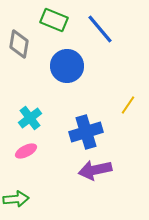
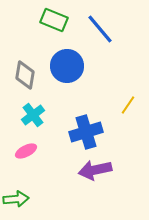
gray diamond: moved 6 px right, 31 px down
cyan cross: moved 3 px right, 3 px up
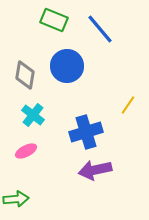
cyan cross: rotated 15 degrees counterclockwise
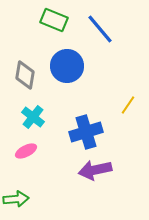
cyan cross: moved 2 px down
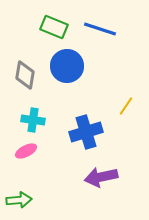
green rectangle: moved 7 px down
blue line: rotated 32 degrees counterclockwise
yellow line: moved 2 px left, 1 px down
cyan cross: moved 3 px down; rotated 30 degrees counterclockwise
purple arrow: moved 6 px right, 7 px down
green arrow: moved 3 px right, 1 px down
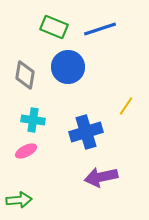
blue line: rotated 36 degrees counterclockwise
blue circle: moved 1 px right, 1 px down
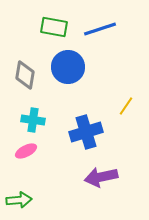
green rectangle: rotated 12 degrees counterclockwise
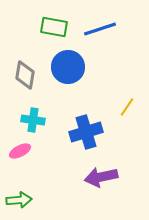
yellow line: moved 1 px right, 1 px down
pink ellipse: moved 6 px left
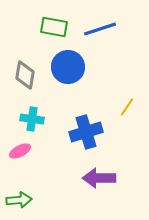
cyan cross: moved 1 px left, 1 px up
purple arrow: moved 2 px left, 1 px down; rotated 12 degrees clockwise
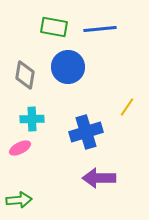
blue line: rotated 12 degrees clockwise
cyan cross: rotated 10 degrees counterclockwise
pink ellipse: moved 3 px up
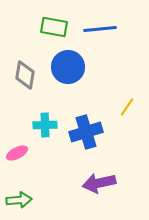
cyan cross: moved 13 px right, 6 px down
pink ellipse: moved 3 px left, 5 px down
purple arrow: moved 5 px down; rotated 12 degrees counterclockwise
